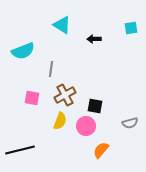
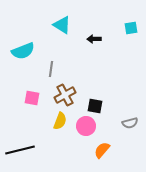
orange semicircle: moved 1 px right
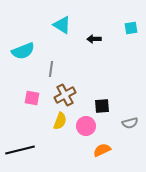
black square: moved 7 px right; rotated 14 degrees counterclockwise
orange semicircle: rotated 24 degrees clockwise
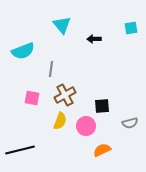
cyan triangle: rotated 18 degrees clockwise
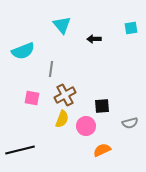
yellow semicircle: moved 2 px right, 2 px up
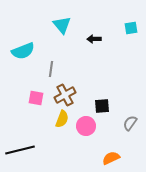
pink square: moved 4 px right
gray semicircle: rotated 140 degrees clockwise
orange semicircle: moved 9 px right, 8 px down
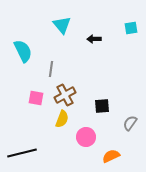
cyan semicircle: rotated 95 degrees counterclockwise
pink circle: moved 11 px down
black line: moved 2 px right, 3 px down
orange semicircle: moved 2 px up
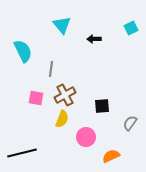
cyan square: rotated 16 degrees counterclockwise
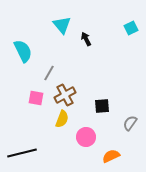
black arrow: moved 8 px left; rotated 64 degrees clockwise
gray line: moved 2 px left, 4 px down; rotated 21 degrees clockwise
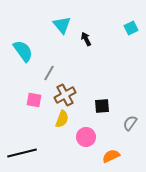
cyan semicircle: rotated 10 degrees counterclockwise
pink square: moved 2 px left, 2 px down
